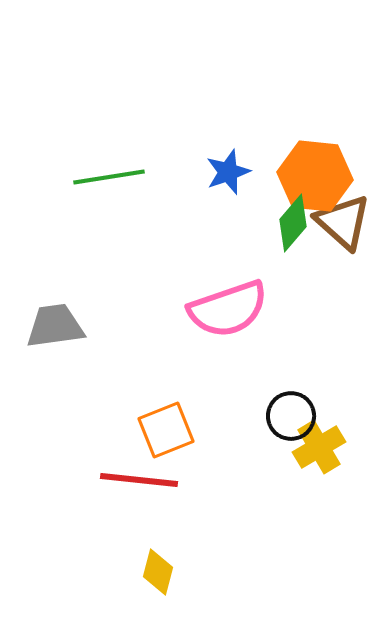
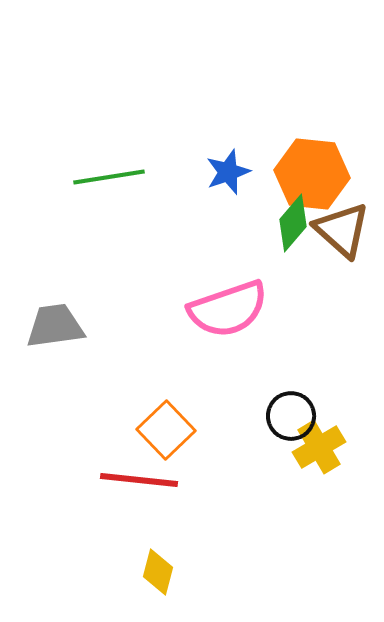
orange hexagon: moved 3 px left, 2 px up
brown triangle: moved 1 px left, 8 px down
orange square: rotated 22 degrees counterclockwise
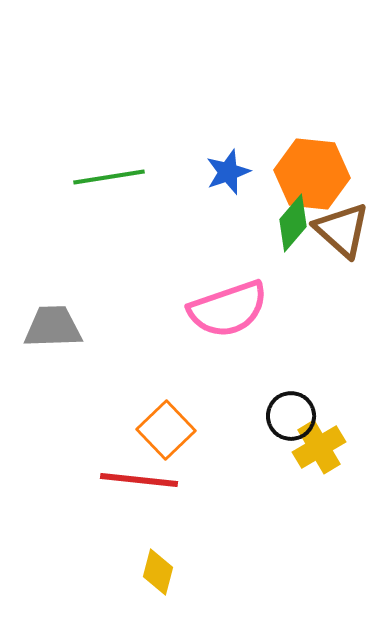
gray trapezoid: moved 2 px left, 1 px down; rotated 6 degrees clockwise
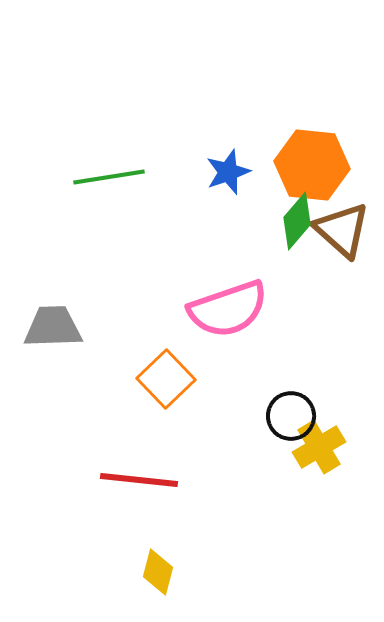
orange hexagon: moved 9 px up
green diamond: moved 4 px right, 2 px up
orange square: moved 51 px up
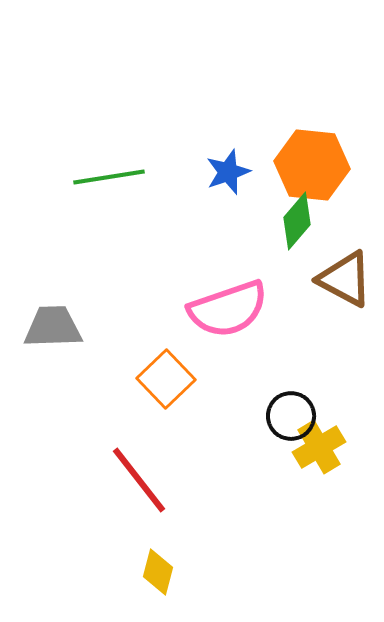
brown triangle: moved 3 px right, 49 px down; rotated 14 degrees counterclockwise
red line: rotated 46 degrees clockwise
